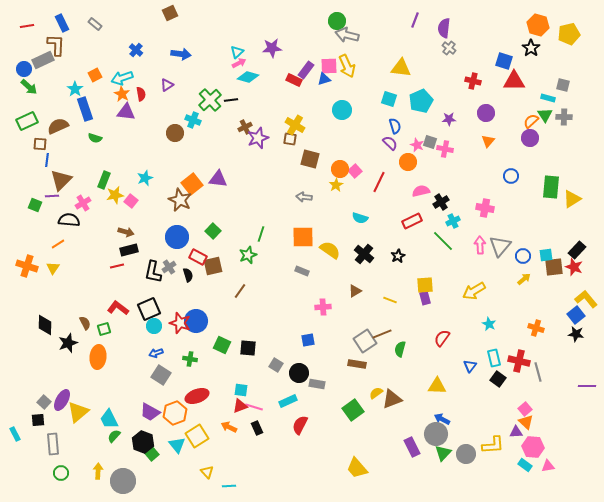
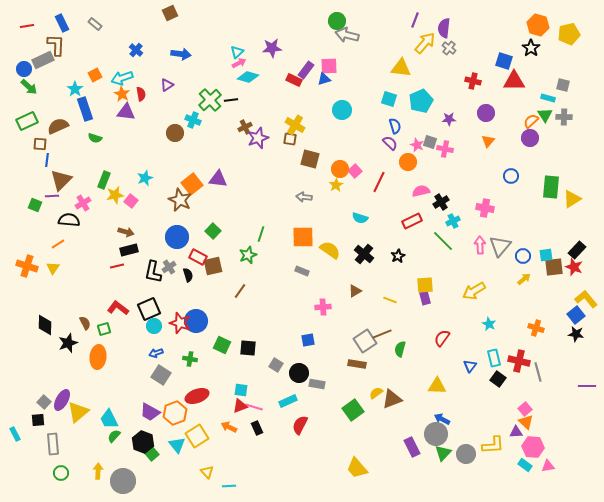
yellow arrow at (347, 66): moved 78 px right, 23 px up; rotated 115 degrees counterclockwise
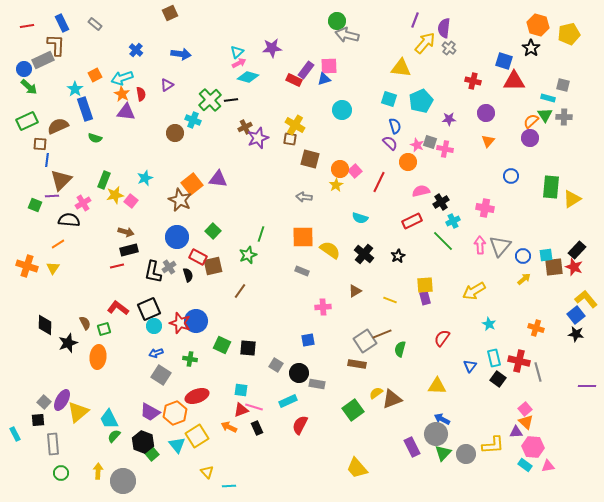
red triangle at (240, 406): moved 1 px right, 4 px down
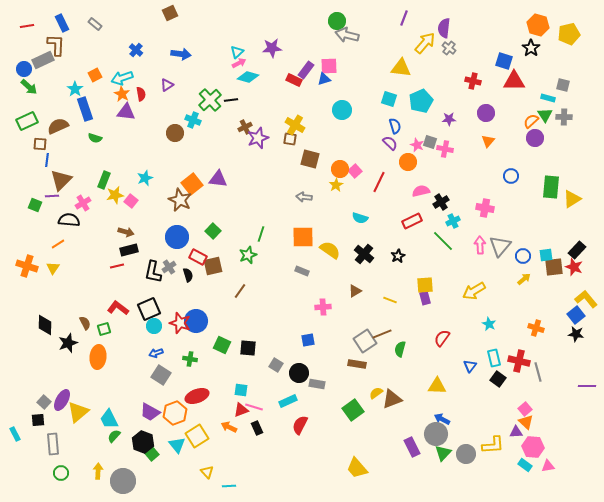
purple line at (415, 20): moved 11 px left, 2 px up
purple circle at (530, 138): moved 5 px right
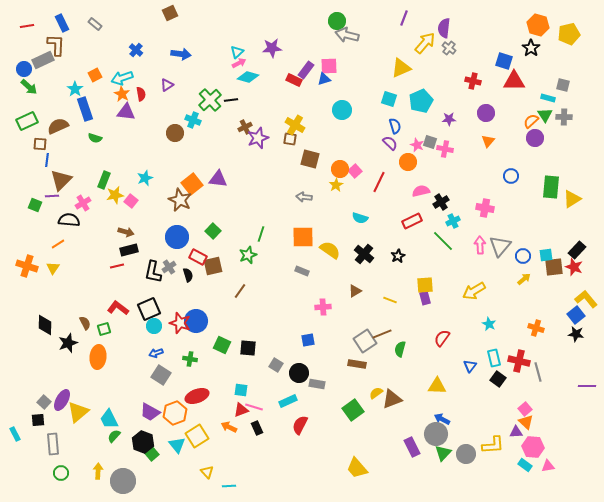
yellow triangle at (401, 68): rotated 30 degrees counterclockwise
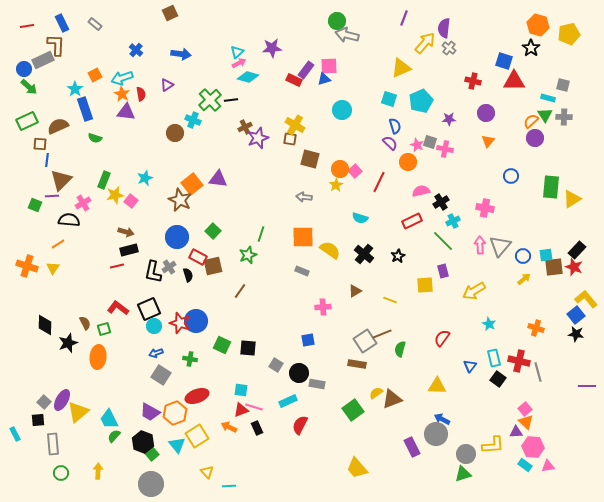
purple rectangle at (425, 298): moved 18 px right, 27 px up
green triangle at (443, 453): moved 20 px right, 21 px down; rotated 30 degrees clockwise
gray circle at (123, 481): moved 28 px right, 3 px down
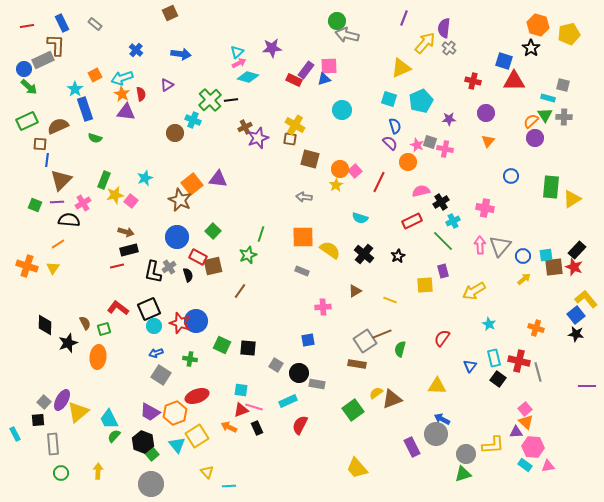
purple line at (52, 196): moved 5 px right, 6 px down
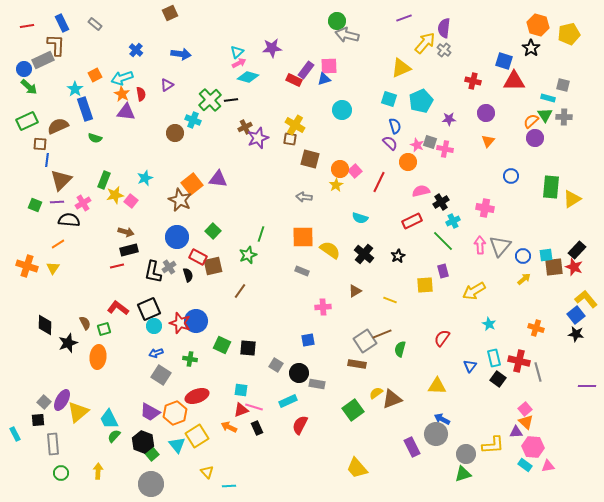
purple line at (404, 18): rotated 49 degrees clockwise
gray cross at (449, 48): moved 5 px left, 2 px down
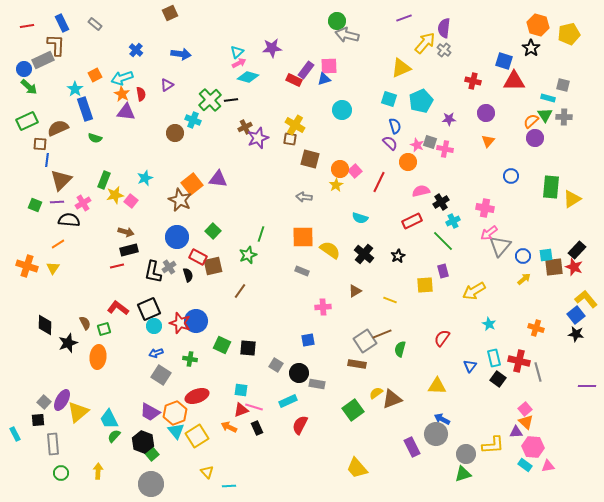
brown semicircle at (58, 126): moved 2 px down
pink arrow at (480, 245): moved 9 px right, 12 px up; rotated 126 degrees counterclockwise
cyan triangle at (177, 445): moved 1 px left, 14 px up
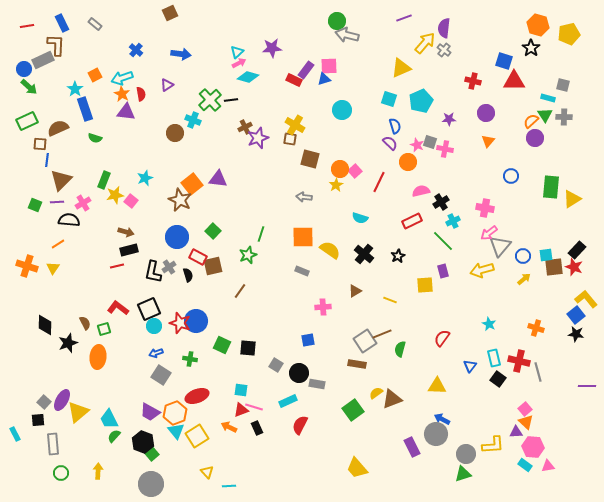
yellow arrow at (474, 291): moved 8 px right, 21 px up; rotated 15 degrees clockwise
